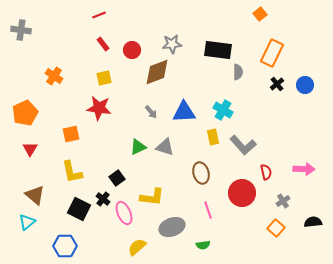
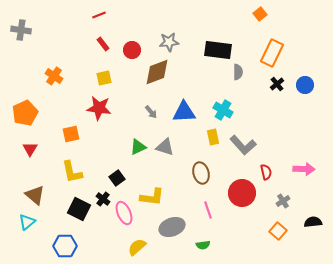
gray star at (172, 44): moved 3 px left, 2 px up
orange square at (276, 228): moved 2 px right, 3 px down
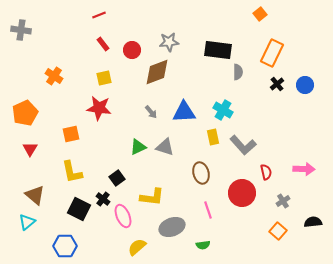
pink ellipse at (124, 213): moved 1 px left, 3 px down
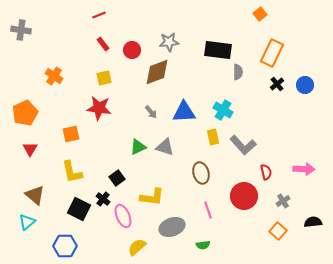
red circle at (242, 193): moved 2 px right, 3 px down
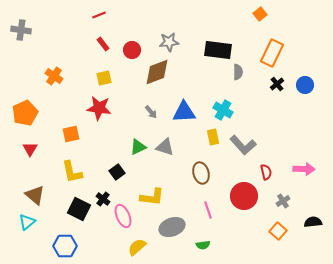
black square at (117, 178): moved 6 px up
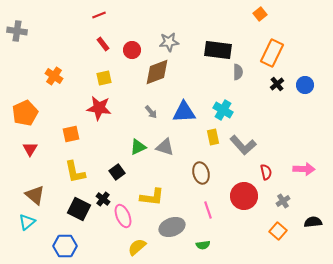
gray cross at (21, 30): moved 4 px left, 1 px down
yellow L-shape at (72, 172): moved 3 px right
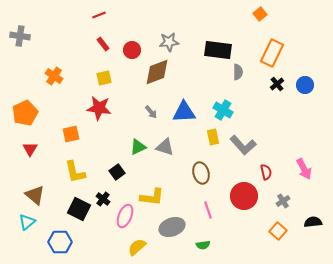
gray cross at (17, 31): moved 3 px right, 5 px down
pink arrow at (304, 169): rotated 60 degrees clockwise
pink ellipse at (123, 216): moved 2 px right; rotated 45 degrees clockwise
blue hexagon at (65, 246): moved 5 px left, 4 px up
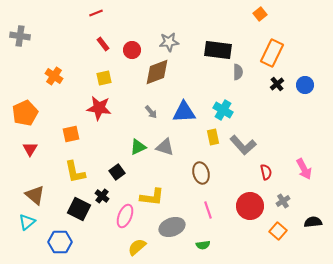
red line at (99, 15): moved 3 px left, 2 px up
red circle at (244, 196): moved 6 px right, 10 px down
black cross at (103, 199): moved 1 px left, 3 px up
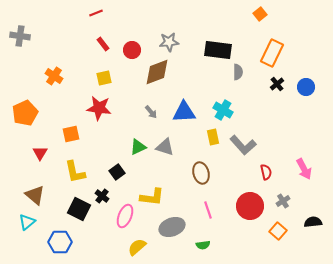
blue circle at (305, 85): moved 1 px right, 2 px down
red triangle at (30, 149): moved 10 px right, 4 px down
